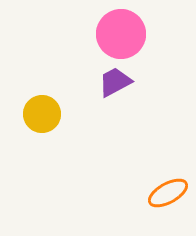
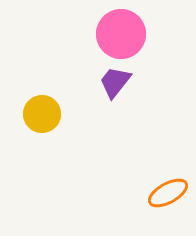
purple trapezoid: rotated 24 degrees counterclockwise
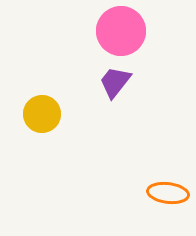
pink circle: moved 3 px up
orange ellipse: rotated 36 degrees clockwise
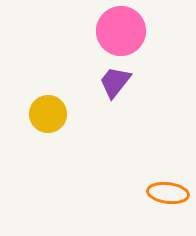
yellow circle: moved 6 px right
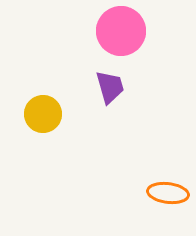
purple trapezoid: moved 5 px left, 5 px down; rotated 126 degrees clockwise
yellow circle: moved 5 px left
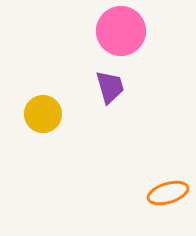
orange ellipse: rotated 24 degrees counterclockwise
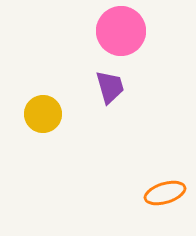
orange ellipse: moved 3 px left
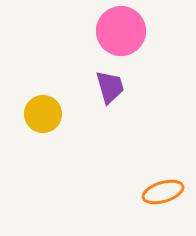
orange ellipse: moved 2 px left, 1 px up
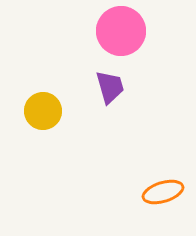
yellow circle: moved 3 px up
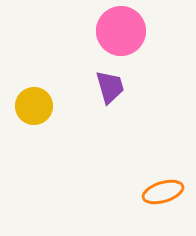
yellow circle: moved 9 px left, 5 px up
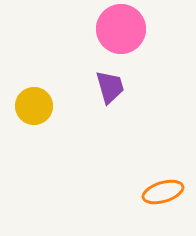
pink circle: moved 2 px up
